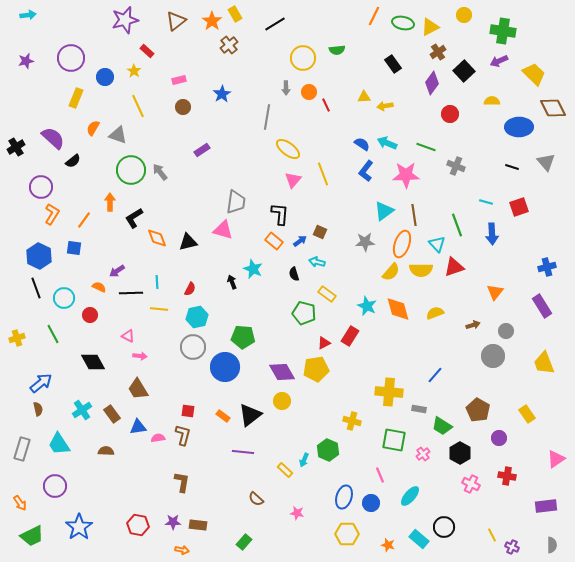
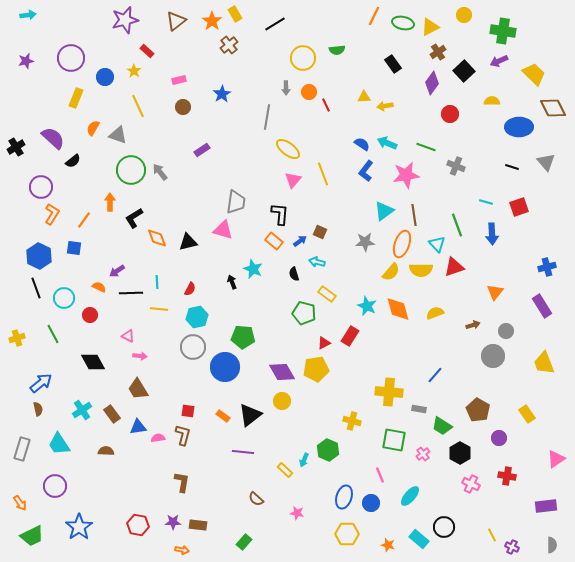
pink star at (406, 175): rotated 8 degrees counterclockwise
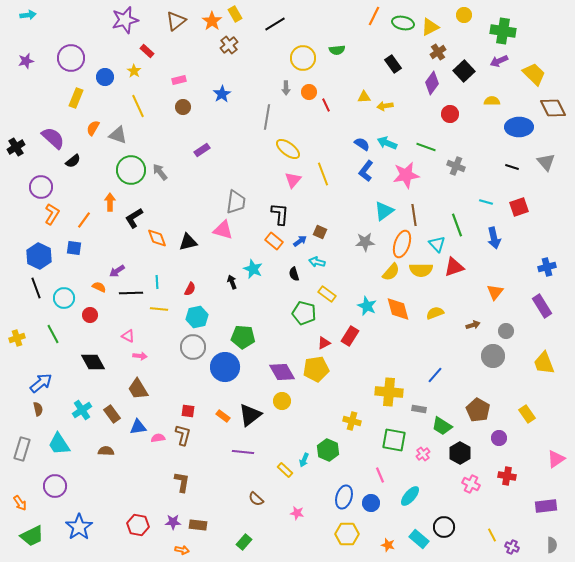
blue arrow at (492, 234): moved 2 px right, 4 px down; rotated 10 degrees counterclockwise
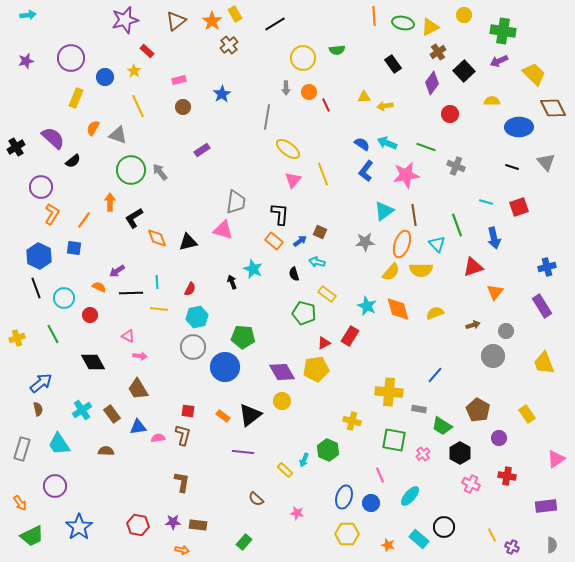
orange line at (374, 16): rotated 30 degrees counterclockwise
red triangle at (454, 267): moved 19 px right
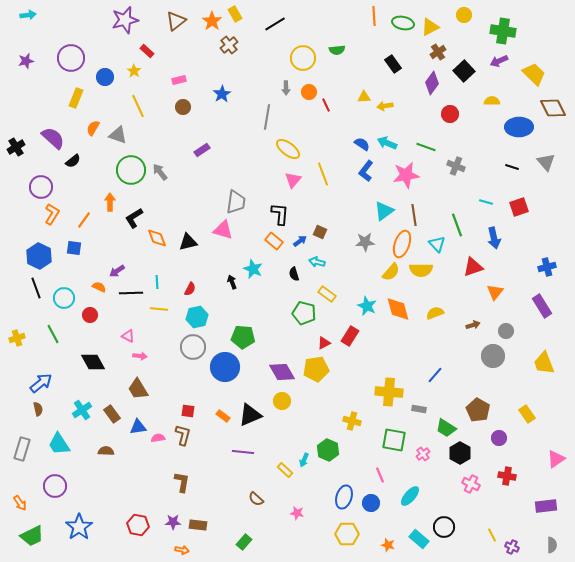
black triangle at (250, 415): rotated 15 degrees clockwise
green trapezoid at (442, 426): moved 4 px right, 2 px down
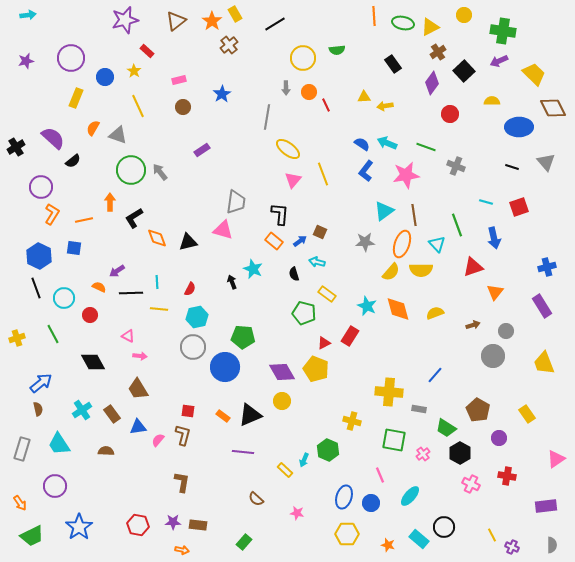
orange line at (84, 220): rotated 42 degrees clockwise
yellow pentagon at (316, 369): rotated 30 degrees clockwise
pink semicircle at (158, 438): moved 2 px down; rotated 40 degrees counterclockwise
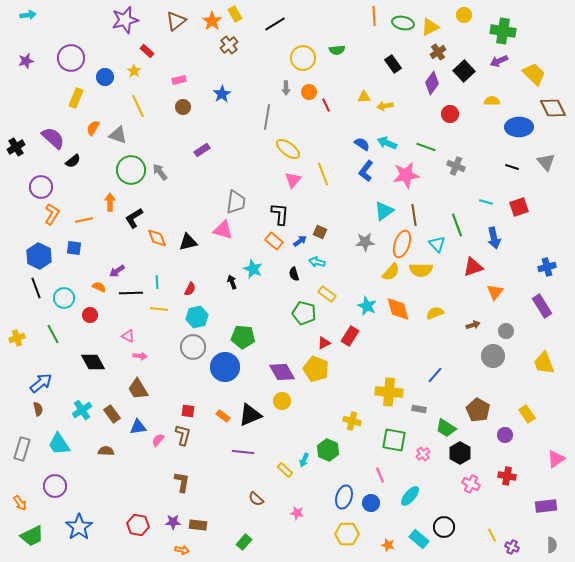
purple circle at (499, 438): moved 6 px right, 3 px up
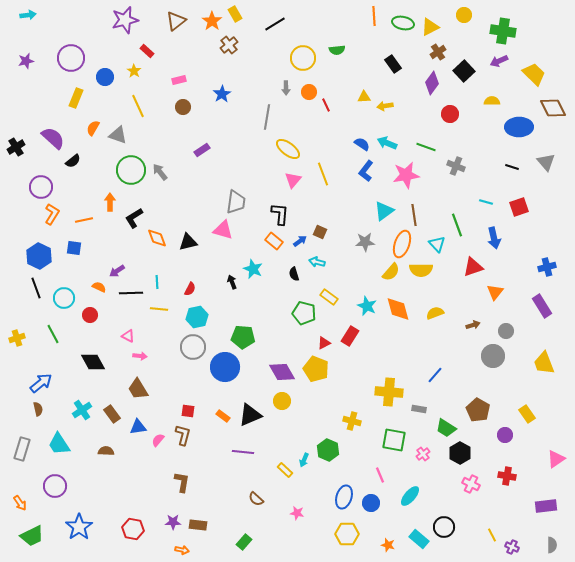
yellow rectangle at (327, 294): moved 2 px right, 3 px down
red hexagon at (138, 525): moved 5 px left, 4 px down
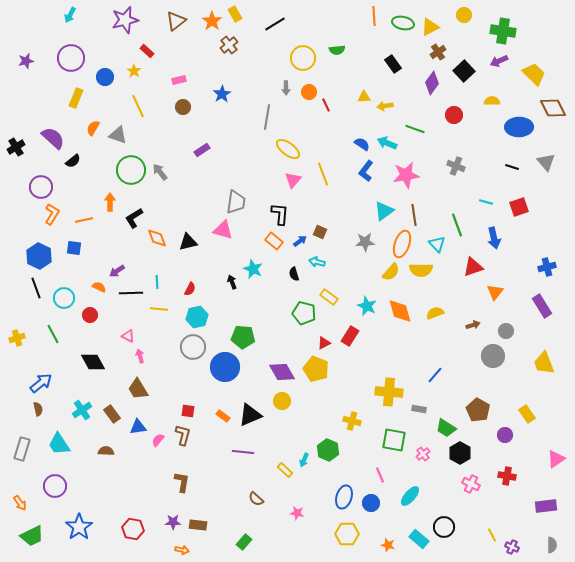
cyan arrow at (28, 15): moved 42 px right; rotated 126 degrees clockwise
red circle at (450, 114): moved 4 px right, 1 px down
green line at (426, 147): moved 11 px left, 18 px up
orange diamond at (398, 309): moved 2 px right, 2 px down
pink arrow at (140, 356): rotated 112 degrees counterclockwise
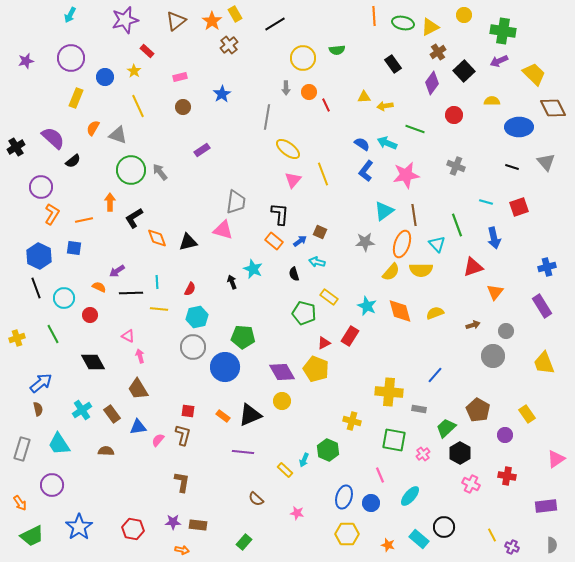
pink rectangle at (179, 80): moved 1 px right, 3 px up
green trapezoid at (446, 428): rotated 105 degrees clockwise
purple circle at (55, 486): moved 3 px left, 1 px up
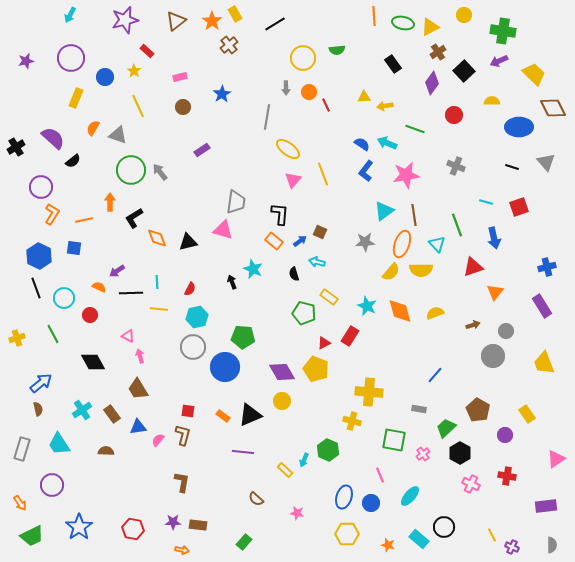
yellow cross at (389, 392): moved 20 px left
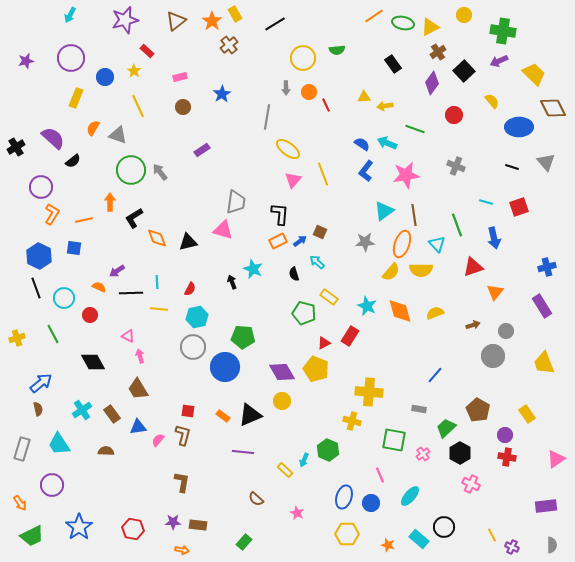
orange line at (374, 16): rotated 60 degrees clockwise
yellow semicircle at (492, 101): rotated 49 degrees clockwise
orange rectangle at (274, 241): moved 4 px right; rotated 66 degrees counterclockwise
cyan arrow at (317, 262): rotated 28 degrees clockwise
red cross at (507, 476): moved 19 px up
pink star at (297, 513): rotated 16 degrees clockwise
